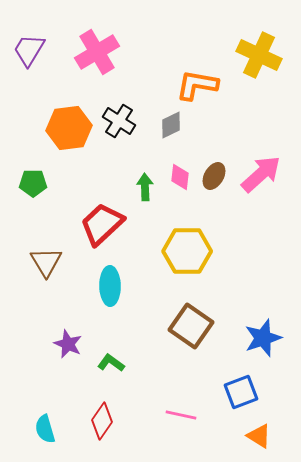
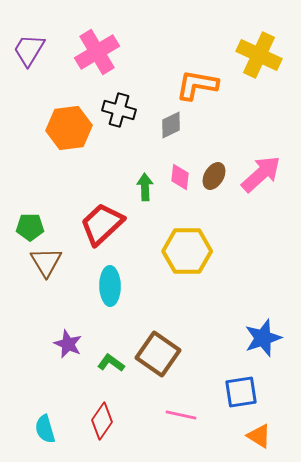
black cross: moved 11 px up; rotated 16 degrees counterclockwise
green pentagon: moved 3 px left, 44 px down
brown square: moved 33 px left, 28 px down
blue square: rotated 12 degrees clockwise
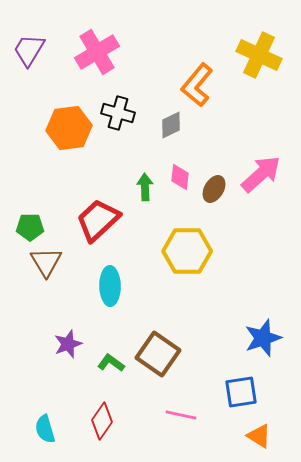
orange L-shape: rotated 60 degrees counterclockwise
black cross: moved 1 px left, 3 px down
brown ellipse: moved 13 px down
red trapezoid: moved 4 px left, 4 px up
purple star: rotated 28 degrees clockwise
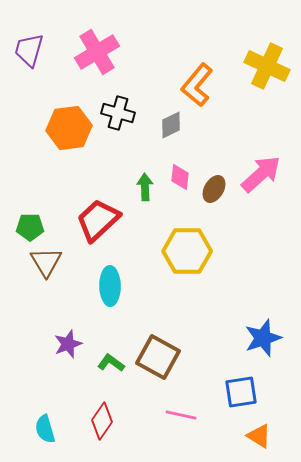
purple trapezoid: rotated 15 degrees counterclockwise
yellow cross: moved 8 px right, 11 px down
brown square: moved 3 px down; rotated 6 degrees counterclockwise
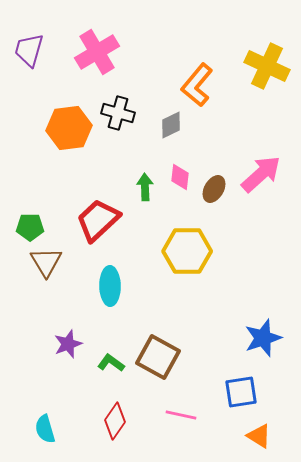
red diamond: moved 13 px right
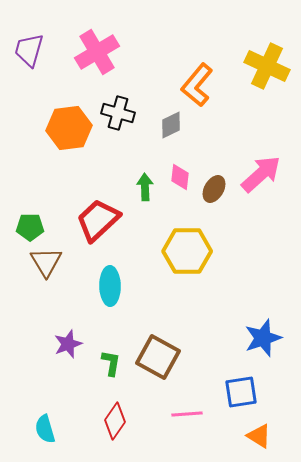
green L-shape: rotated 64 degrees clockwise
pink line: moved 6 px right, 1 px up; rotated 16 degrees counterclockwise
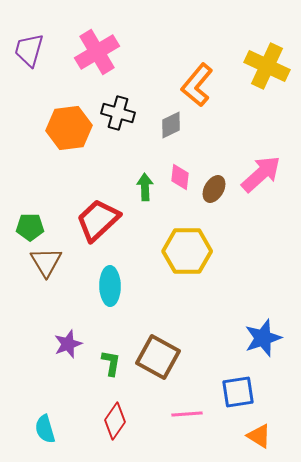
blue square: moved 3 px left
